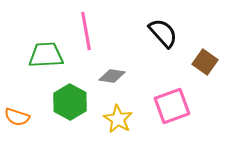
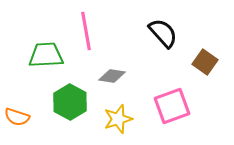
yellow star: rotated 24 degrees clockwise
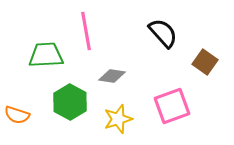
orange semicircle: moved 2 px up
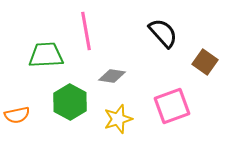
orange semicircle: rotated 30 degrees counterclockwise
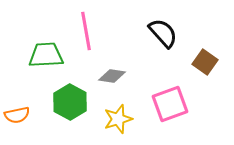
pink square: moved 2 px left, 2 px up
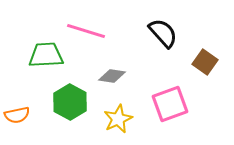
pink line: rotated 63 degrees counterclockwise
yellow star: rotated 8 degrees counterclockwise
